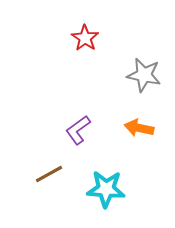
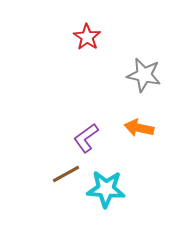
red star: moved 2 px right, 1 px up
purple L-shape: moved 8 px right, 8 px down
brown line: moved 17 px right
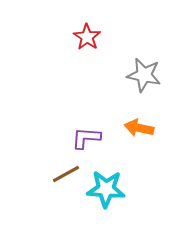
purple L-shape: rotated 40 degrees clockwise
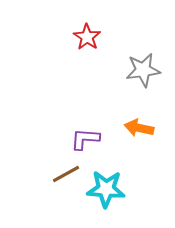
gray star: moved 1 px left, 5 px up; rotated 20 degrees counterclockwise
purple L-shape: moved 1 px left, 1 px down
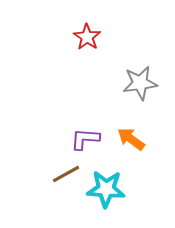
gray star: moved 3 px left, 13 px down
orange arrow: moved 8 px left, 11 px down; rotated 24 degrees clockwise
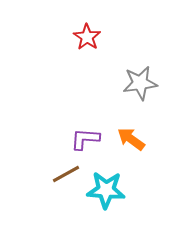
cyan star: moved 1 px down
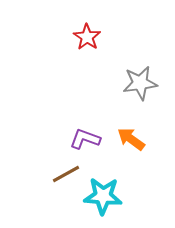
purple L-shape: rotated 16 degrees clockwise
cyan star: moved 3 px left, 6 px down
